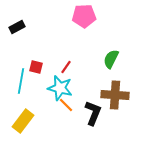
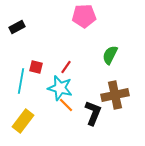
green semicircle: moved 1 px left, 4 px up
brown cross: rotated 16 degrees counterclockwise
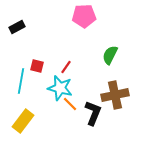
red square: moved 1 px right, 1 px up
orange line: moved 4 px right, 1 px up
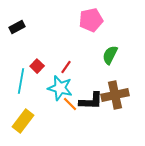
pink pentagon: moved 7 px right, 4 px down; rotated 10 degrees counterclockwise
red square: rotated 32 degrees clockwise
black L-shape: moved 2 px left, 12 px up; rotated 70 degrees clockwise
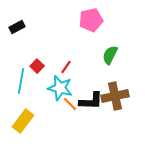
brown cross: moved 1 px down
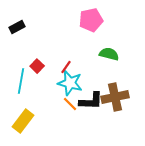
green semicircle: moved 1 px left, 1 px up; rotated 78 degrees clockwise
cyan star: moved 10 px right, 5 px up
brown cross: moved 1 px down
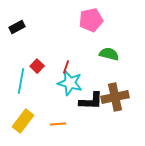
red line: rotated 16 degrees counterclockwise
orange line: moved 12 px left, 20 px down; rotated 49 degrees counterclockwise
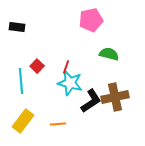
black rectangle: rotated 35 degrees clockwise
cyan line: rotated 15 degrees counterclockwise
black L-shape: rotated 35 degrees counterclockwise
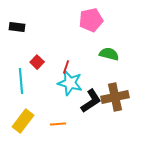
red square: moved 4 px up
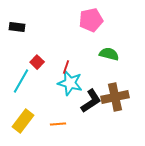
cyan line: rotated 35 degrees clockwise
